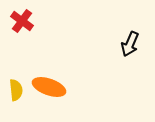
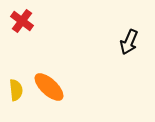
black arrow: moved 1 px left, 2 px up
orange ellipse: rotated 24 degrees clockwise
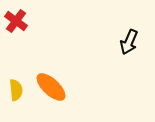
red cross: moved 6 px left
orange ellipse: moved 2 px right
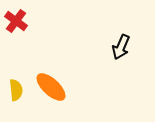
black arrow: moved 8 px left, 5 px down
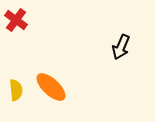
red cross: moved 1 px up
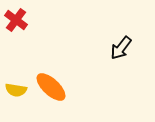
black arrow: moved 1 px down; rotated 15 degrees clockwise
yellow semicircle: rotated 105 degrees clockwise
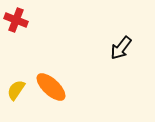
red cross: rotated 15 degrees counterclockwise
yellow semicircle: rotated 115 degrees clockwise
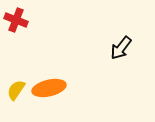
orange ellipse: moved 2 px left, 1 px down; rotated 56 degrees counterclockwise
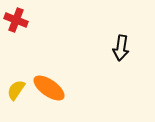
black arrow: rotated 30 degrees counterclockwise
orange ellipse: rotated 48 degrees clockwise
